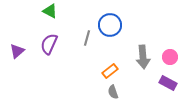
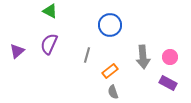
gray line: moved 17 px down
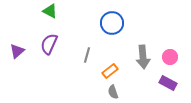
blue circle: moved 2 px right, 2 px up
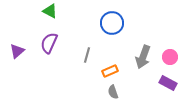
purple semicircle: moved 1 px up
gray arrow: rotated 25 degrees clockwise
orange rectangle: rotated 14 degrees clockwise
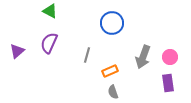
purple rectangle: rotated 54 degrees clockwise
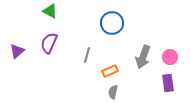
gray semicircle: rotated 32 degrees clockwise
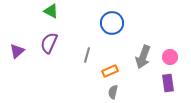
green triangle: moved 1 px right
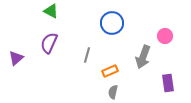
purple triangle: moved 1 px left, 7 px down
pink circle: moved 5 px left, 21 px up
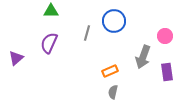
green triangle: rotated 28 degrees counterclockwise
blue circle: moved 2 px right, 2 px up
gray line: moved 22 px up
purple rectangle: moved 1 px left, 11 px up
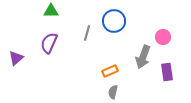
pink circle: moved 2 px left, 1 px down
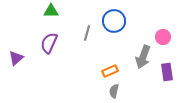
gray semicircle: moved 1 px right, 1 px up
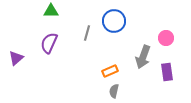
pink circle: moved 3 px right, 1 px down
